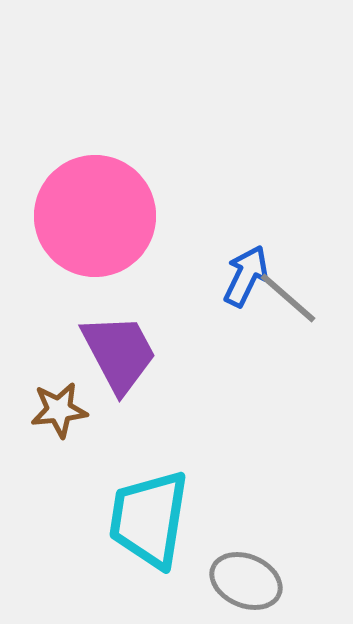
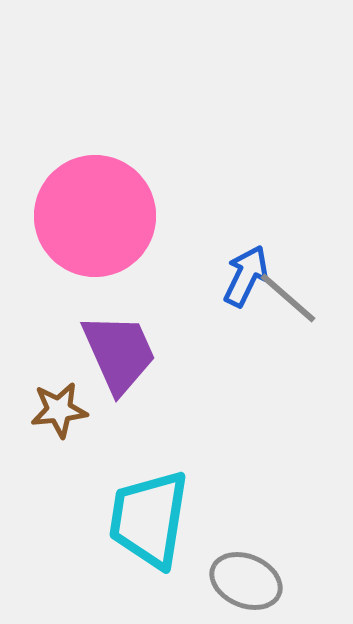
purple trapezoid: rotated 4 degrees clockwise
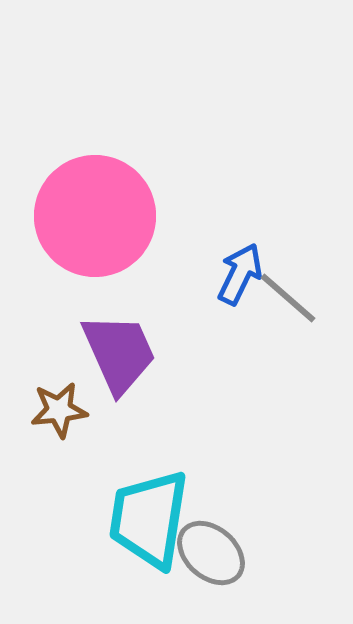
blue arrow: moved 6 px left, 2 px up
gray ellipse: moved 35 px left, 28 px up; rotated 18 degrees clockwise
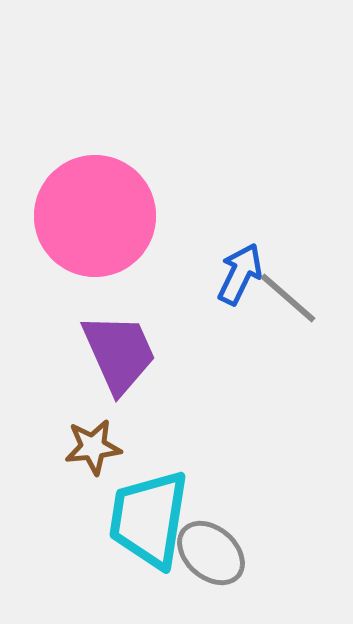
brown star: moved 34 px right, 37 px down
